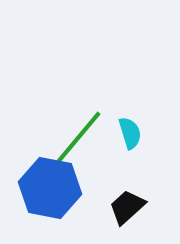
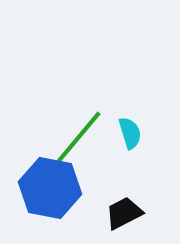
black trapezoid: moved 3 px left, 6 px down; rotated 15 degrees clockwise
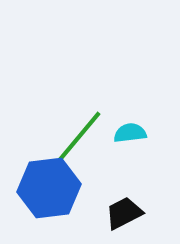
cyan semicircle: rotated 80 degrees counterclockwise
blue hexagon: moved 1 px left; rotated 18 degrees counterclockwise
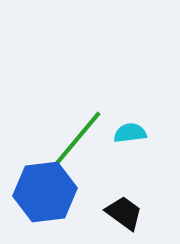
blue hexagon: moved 4 px left, 4 px down
black trapezoid: rotated 63 degrees clockwise
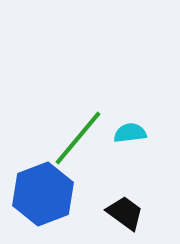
blue hexagon: moved 2 px left, 2 px down; rotated 14 degrees counterclockwise
black trapezoid: moved 1 px right
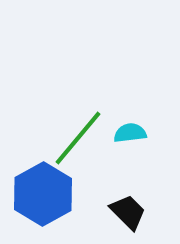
blue hexagon: rotated 8 degrees counterclockwise
black trapezoid: moved 3 px right, 1 px up; rotated 9 degrees clockwise
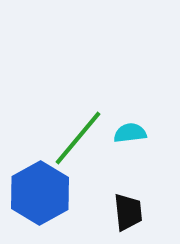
blue hexagon: moved 3 px left, 1 px up
black trapezoid: rotated 39 degrees clockwise
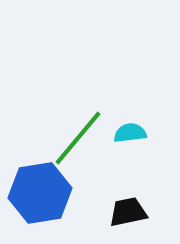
blue hexagon: rotated 20 degrees clockwise
black trapezoid: rotated 96 degrees counterclockwise
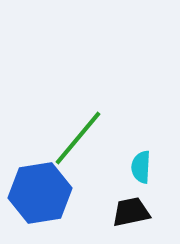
cyan semicircle: moved 11 px right, 34 px down; rotated 80 degrees counterclockwise
black trapezoid: moved 3 px right
